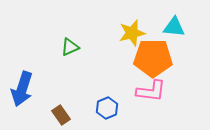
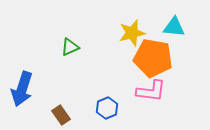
orange pentagon: rotated 9 degrees clockwise
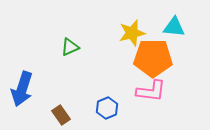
orange pentagon: rotated 9 degrees counterclockwise
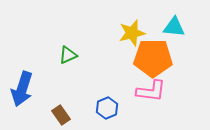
green triangle: moved 2 px left, 8 px down
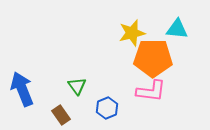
cyan triangle: moved 3 px right, 2 px down
green triangle: moved 9 px right, 31 px down; rotated 42 degrees counterclockwise
blue arrow: rotated 140 degrees clockwise
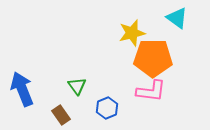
cyan triangle: moved 11 px up; rotated 30 degrees clockwise
